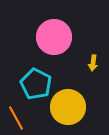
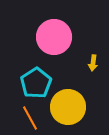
cyan pentagon: moved 1 px up; rotated 12 degrees clockwise
orange line: moved 14 px right
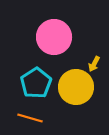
yellow arrow: moved 1 px right, 1 px down; rotated 21 degrees clockwise
yellow circle: moved 8 px right, 20 px up
orange line: rotated 45 degrees counterclockwise
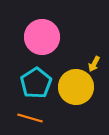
pink circle: moved 12 px left
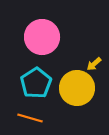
yellow arrow: rotated 21 degrees clockwise
yellow circle: moved 1 px right, 1 px down
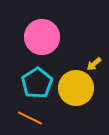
cyan pentagon: moved 1 px right
yellow circle: moved 1 px left
orange line: rotated 10 degrees clockwise
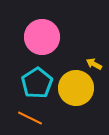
yellow arrow: rotated 70 degrees clockwise
